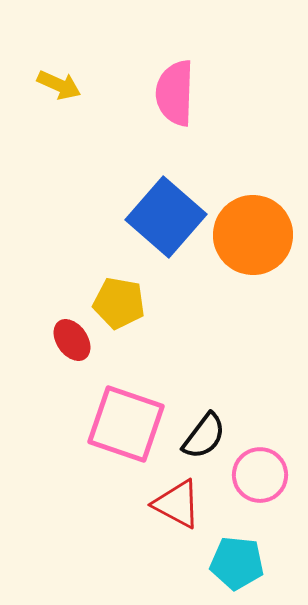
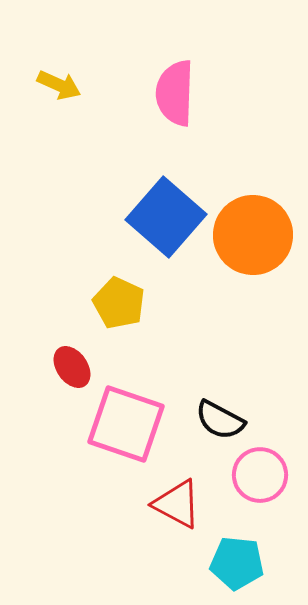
yellow pentagon: rotated 15 degrees clockwise
red ellipse: moved 27 px down
black semicircle: moved 16 px right, 16 px up; rotated 81 degrees clockwise
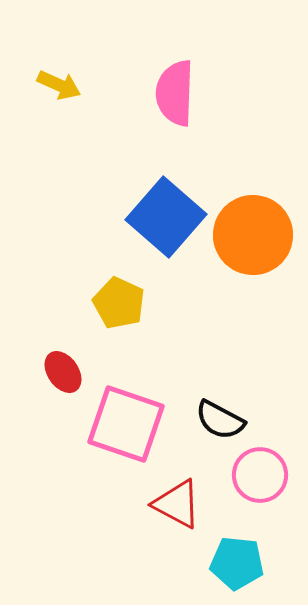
red ellipse: moved 9 px left, 5 px down
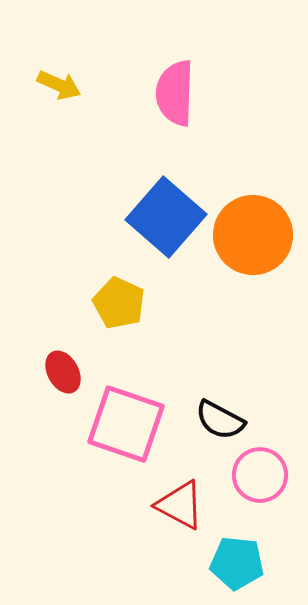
red ellipse: rotated 6 degrees clockwise
red triangle: moved 3 px right, 1 px down
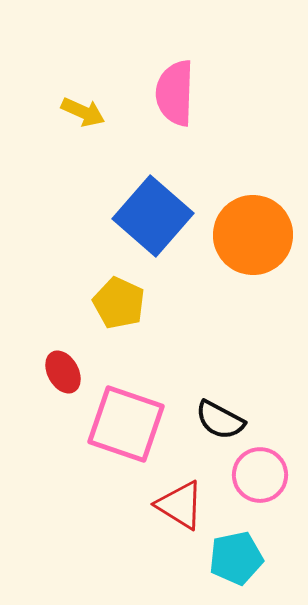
yellow arrow: moved 24 px right, 27 px down
blue square: moved 13 px left, 1 px up
red triangle: rotated 4 degrees clockwise
cyan pentagon: moved 1 px left, 5 px up; rotated 18 degrees counterclockwise
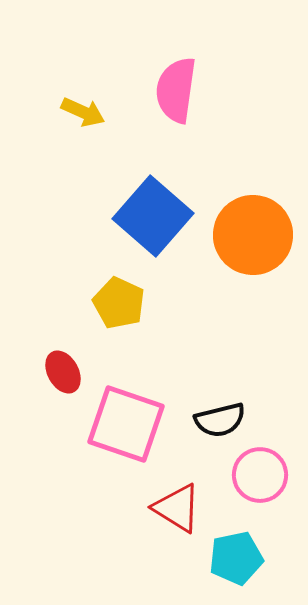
pink semicircle: moved 1 px right, 3 px up; rotated 6 degrees clockwise
black semicircle: rotated 42 degrees counterclockwise
red triangle: moved 3 px left, 3 px down
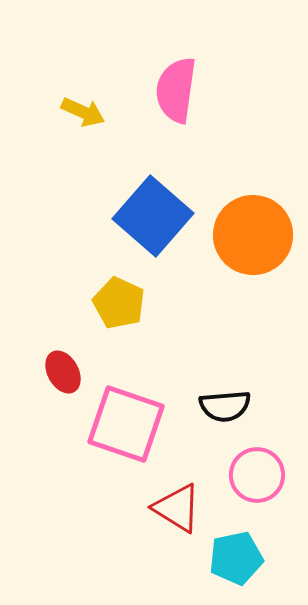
black semicircle: moved 5 px right, 14 px up; rotated 9 degrees clockwise
pink circle: moved 3 px left
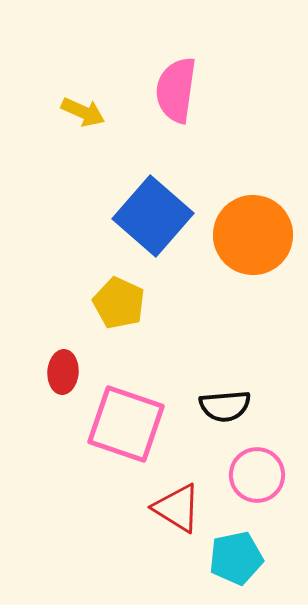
red ellipse: rotated 33 degrees clockwise
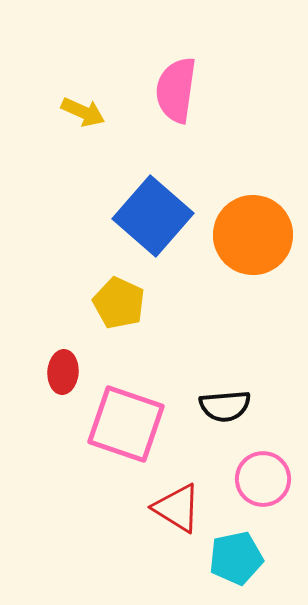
pink circle: moved 6 px right, 4 px down
